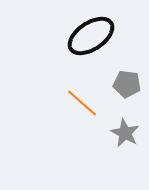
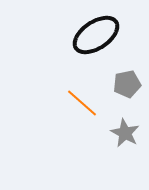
black ellipse: moved 5 px right, 1 px up
gray pentagon: rotated 20 degrees counterclockwise
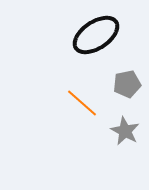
gray star: moved 2 px up
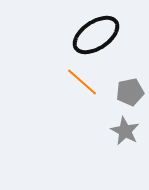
gray pentagon: moved 3 px right, 8 px down
orange line: moved 21 px up
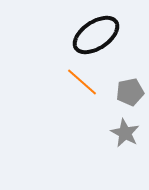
gray star: moved 2 px down
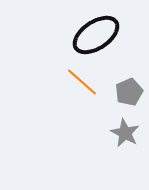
gray pentagon: moved 1 px left; rotated 12 degrees counterclockwise
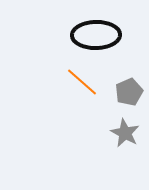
black ellipse: rotated 33 degrees clockwise
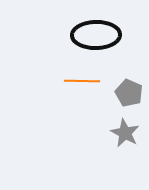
orange line: moved 1 px up; rotated 40 degrees counterclockwise
gray pentagon: moved 1 px down; rotated 24 degrees counterclockwise
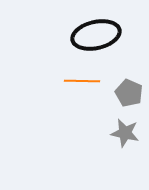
black ellipse: rotated 12 degrees counterclockwise
gray star: rotated 16 degrees counterclockwise
